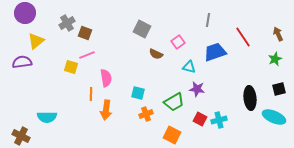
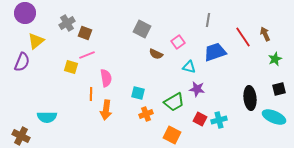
brown arrow: moved 13 px left
purple semicircle: rotated 120 degrees clockwise
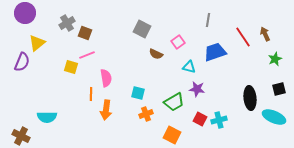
yellow triangle: moved 1 px right, 2 px down
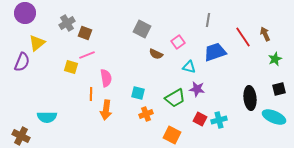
green trapezoid: moved 1 px right, 4 px up
